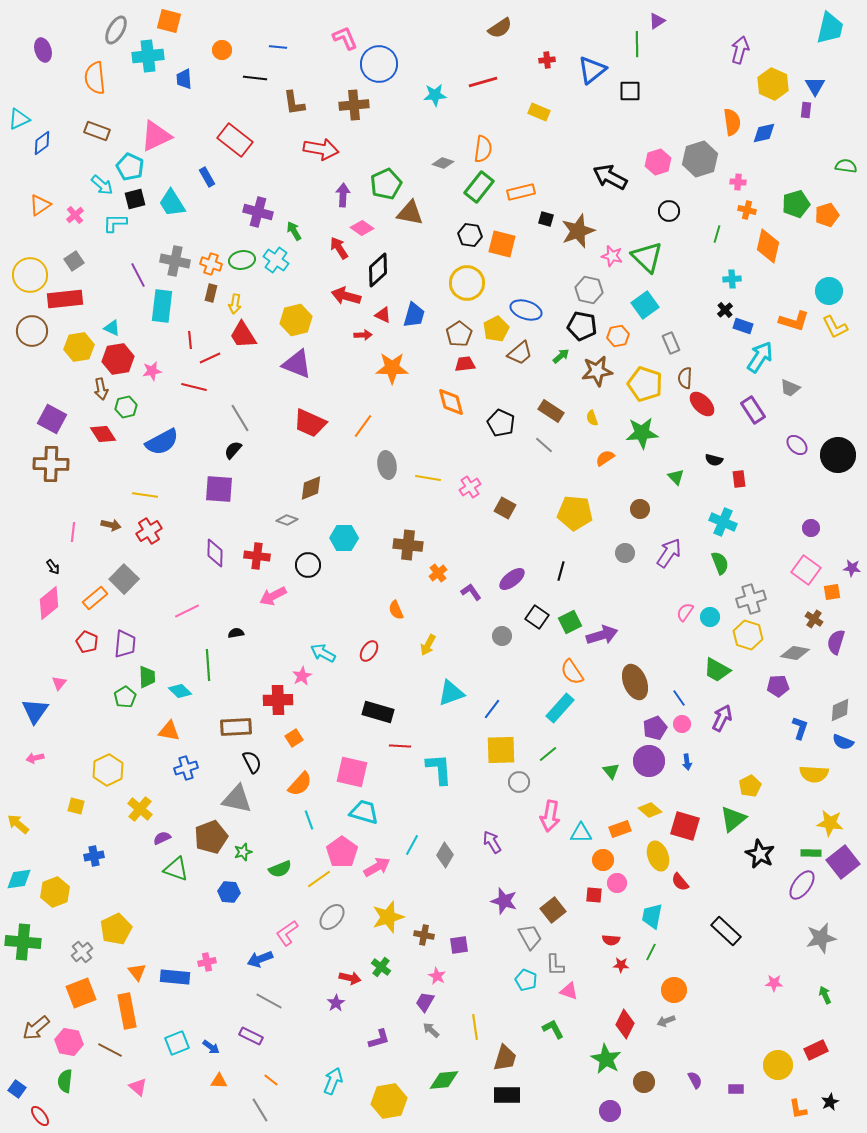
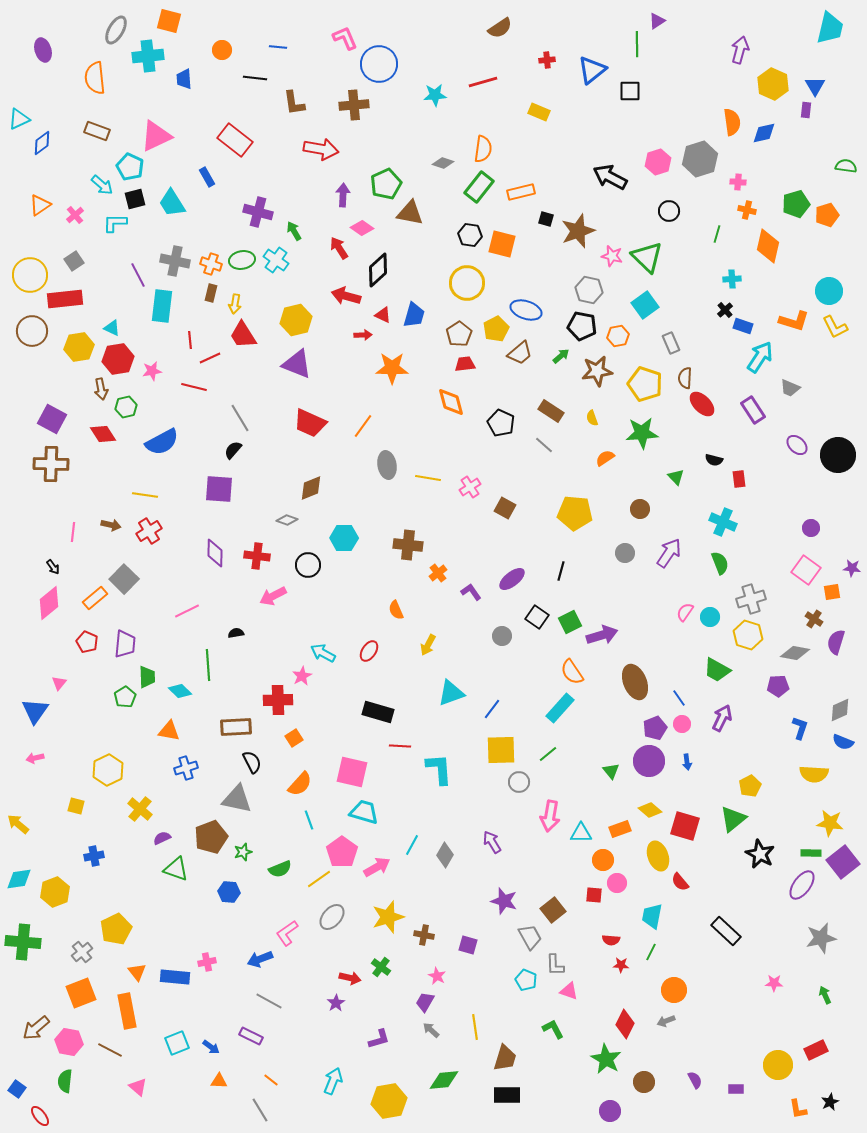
purple square at (459, 945): moved 9 px right; rotated 24 degrees clockwise
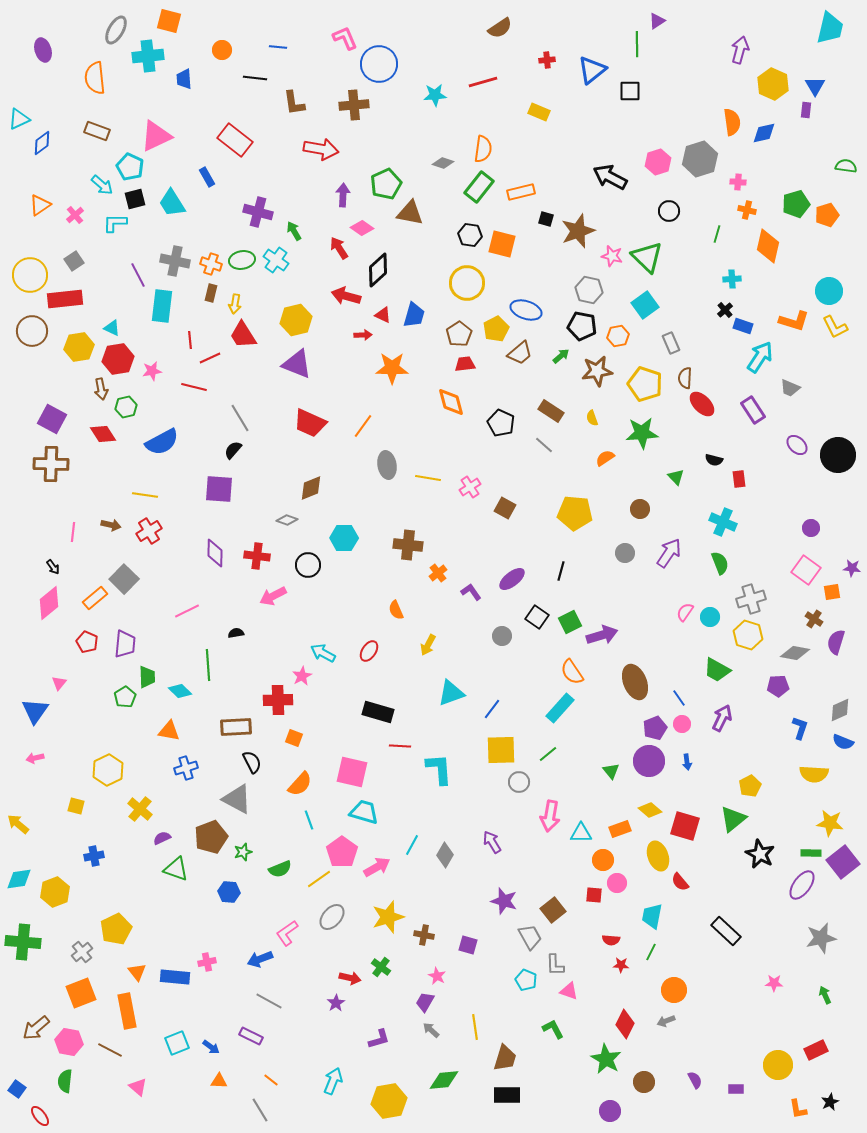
orange square at (294, 738): rotated 36 degrees counterclockwise
gray triangle at (237, 799): rotated 16 degrees clockwise
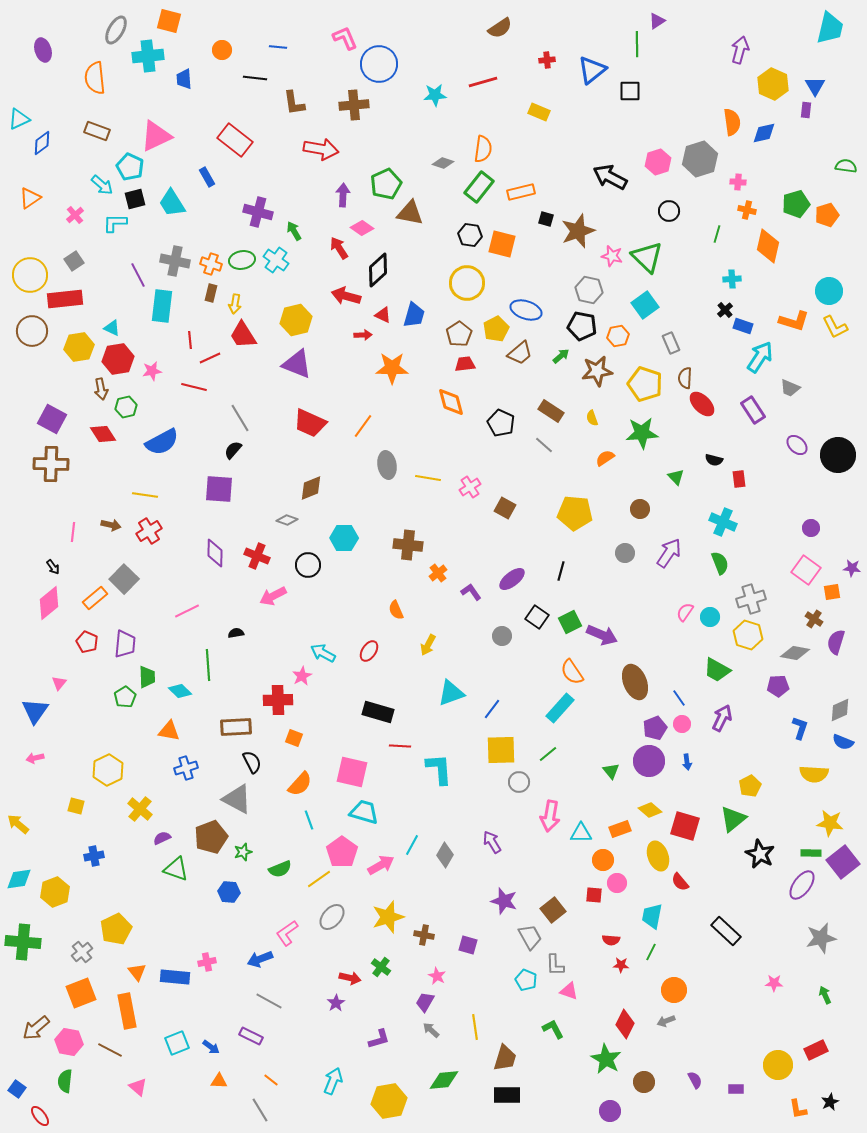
orange triangle at (40, 205): moved 10 px left, 7 px up
red cross at (257, 556): rotated 15 degrees clockwise
purple arrow at (602, 635): rotated 40 degrees clockwise
pink arrow at (377, 867): moved 4 px right, 2 px up
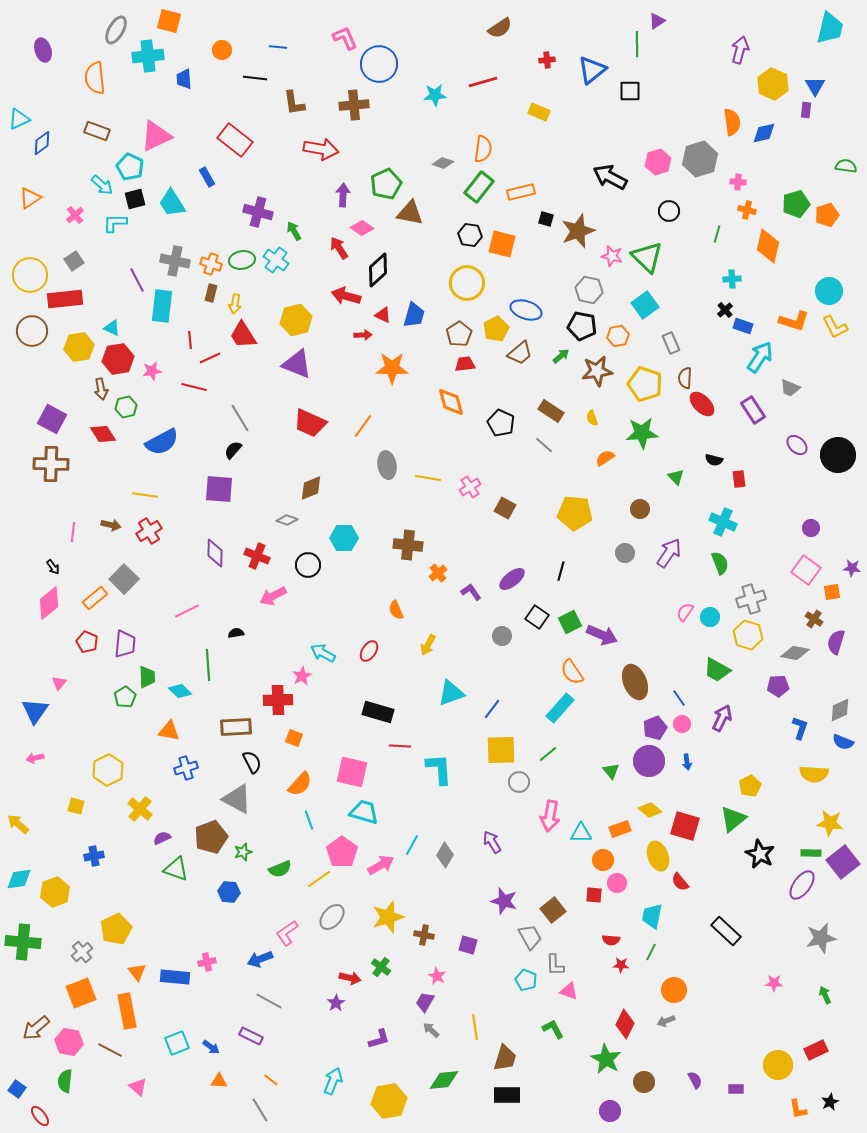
purple line at (138, 275): moved 1 px left, 5 px down
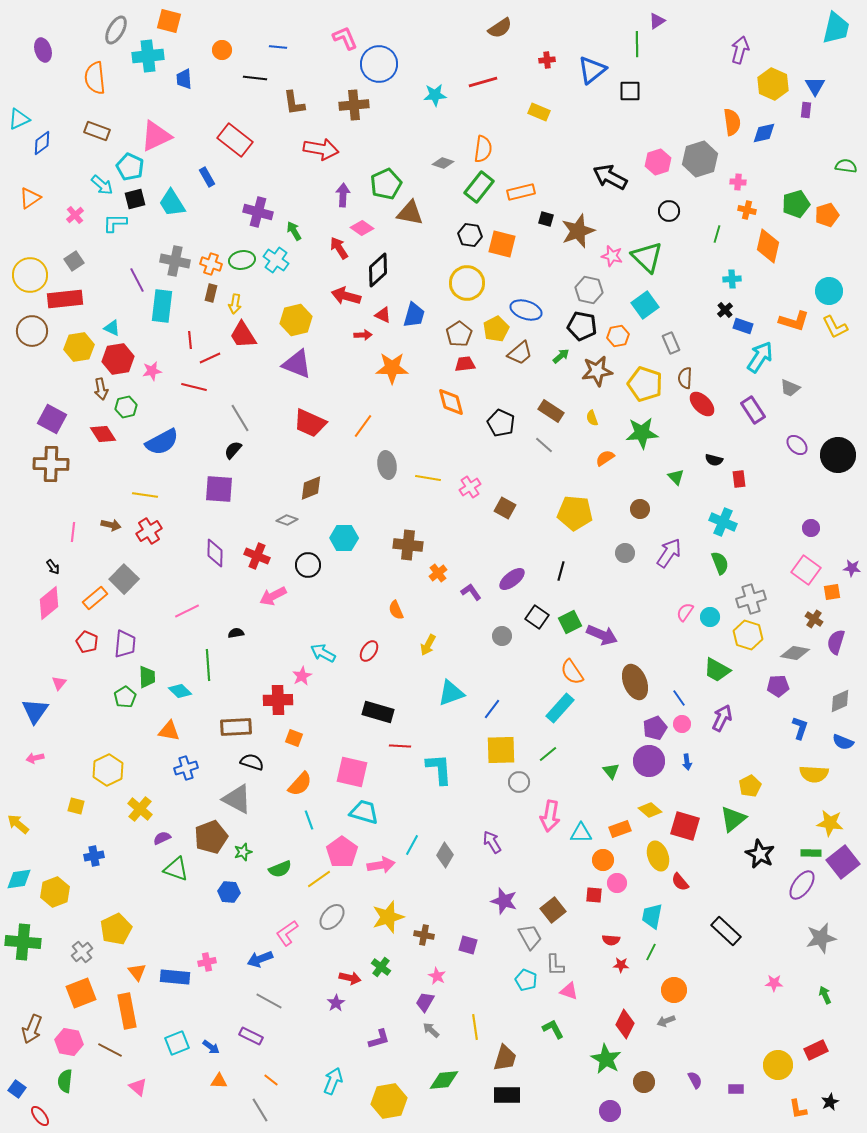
cyan trapezoid at (830, 28): moved 6 px right
gray diamond at (840, 710): moved 9 px up
black semicircle at (252, 762): rotated 45 degrees counterclockwise
pink arrow at (381, 865): rotated 20 degrees clockwise
brown arrow at (36, 1028): moved 4 px left, 1 px down; rotated 28 degrees counterclockwise
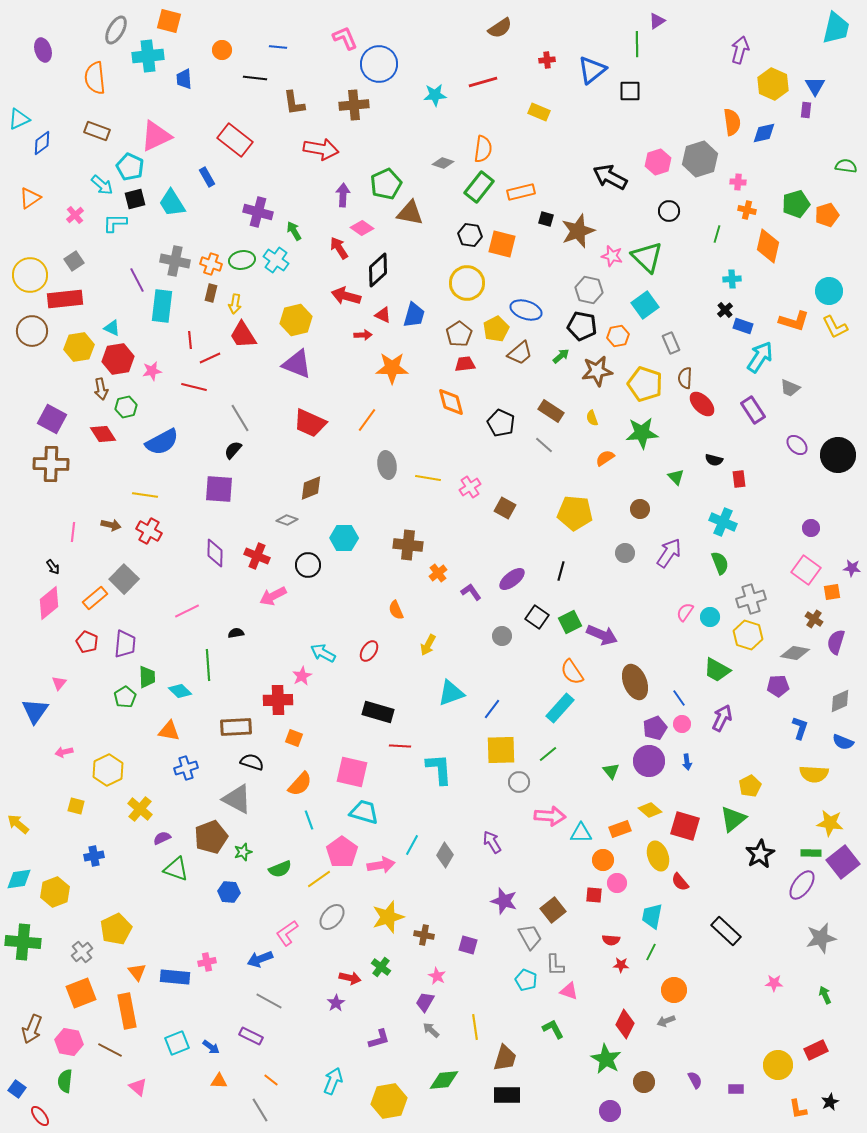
orange line at (363, 426): moved 4 px right, 6 px up
red cross at (149, 531): rotated 30 degrees counterclockwise
pink arrow at (35, 758): moved 29 px right, 6 px up
pink arrow at (550, 816): rotated 96 degrees counterclockwise
black star at (760, 854): rotated 16 degrees clockwise
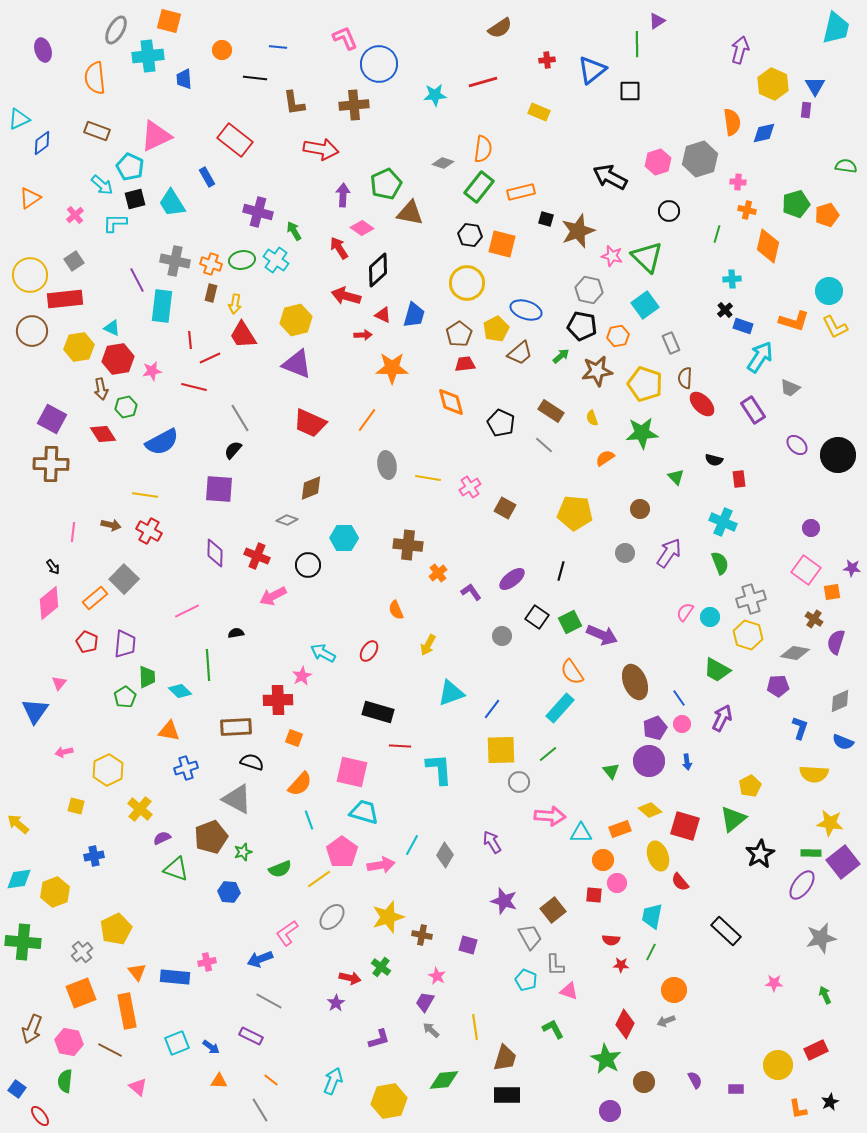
brown cross at (424, 935): moved 2 px left
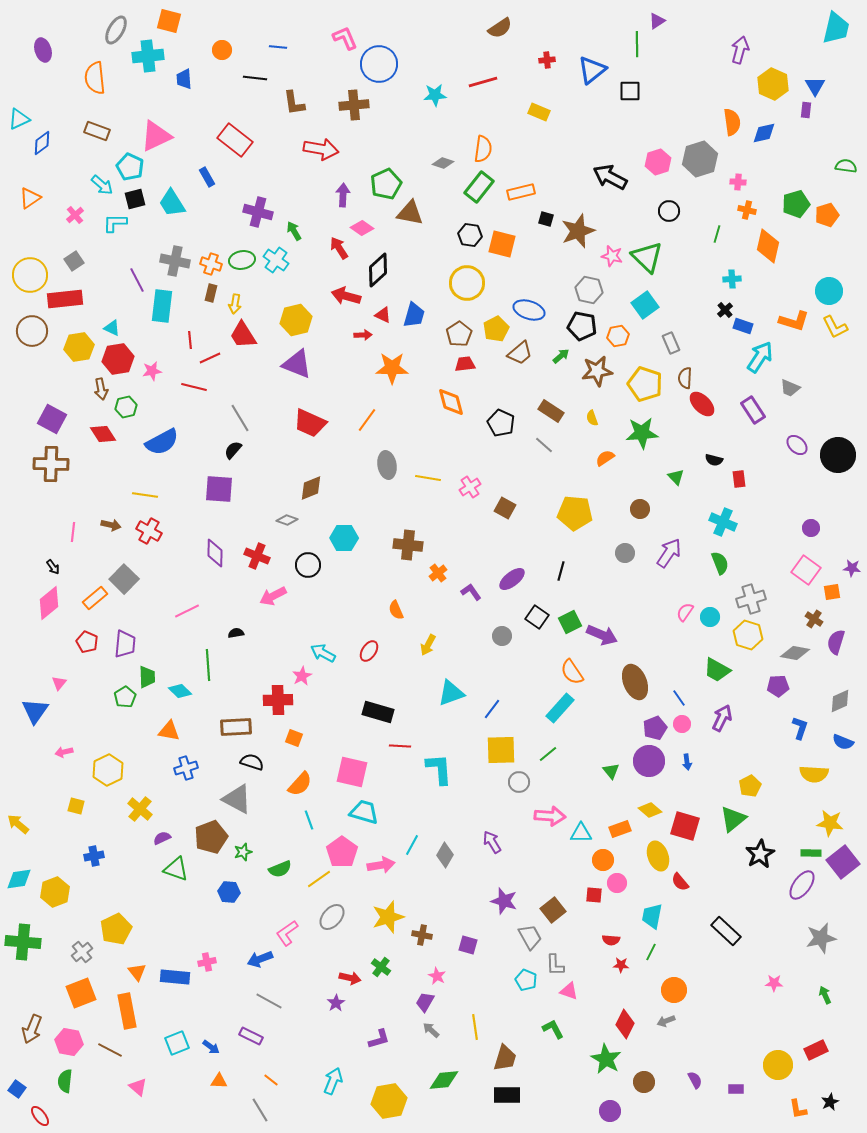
blue ellipse at (526, 310): moved 3 px right
